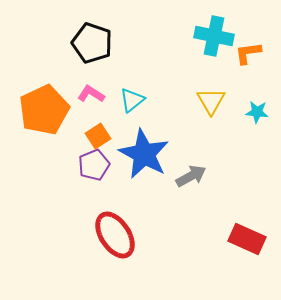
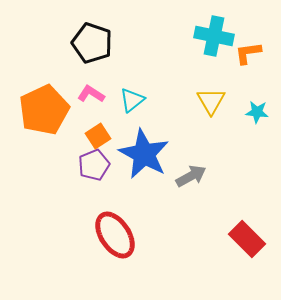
red rectangle: rotated 21 degrees clockwise
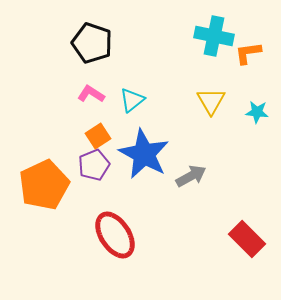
orange pentagon: moved 75 px down
